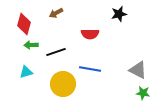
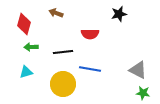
brown arrow: rotated 48 degrees clockwise
green arrow: moved 2 px down
black line: moved 7 px right; rotated 12 degrees clockwise
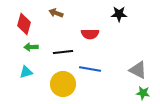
black star: rotated 14 degrees clockwise
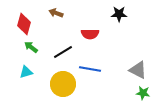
green arrow: rotated 40 degrees clockwise
black line: rotated 24 degrees counterclockwise
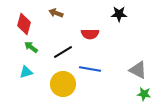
green star: moved 1 px right, 1 px down
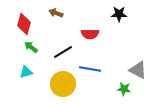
green star: moved 20 px left, 5 px up
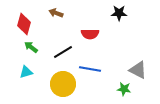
black star: moved 1 px up
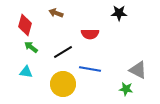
red diamond: moved 1 px right, 1 px down
cyan triangle: rotated 24 degrees clockwise
green star: moved 2 px right
